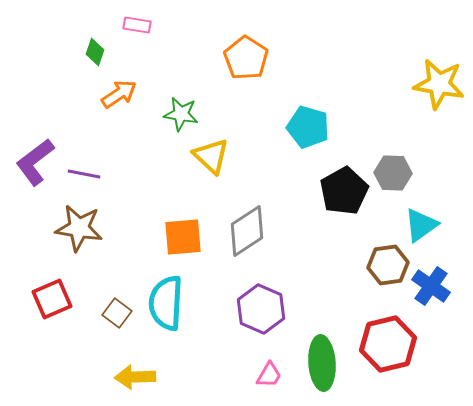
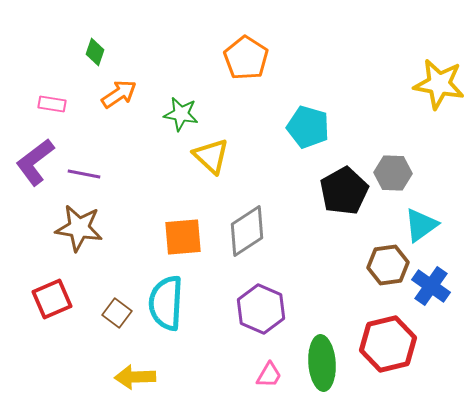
pink rectangle: moved 85 px left, 79 px down
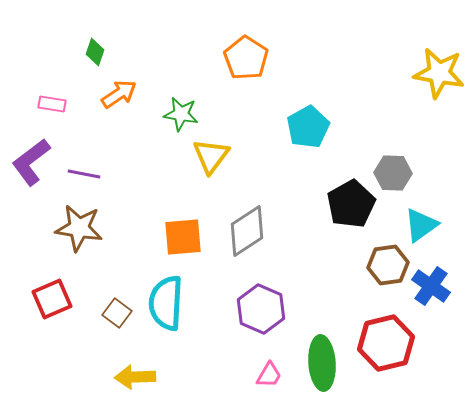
yellow star: moved 11 px up
cyan pentagon: rotated 27 degrees clockwise
yellow triangle: rotated 24 degrees clockwise
purple L-shape: moved 4 px left
black pentagon: moved 7 px right, 13 px down
red hexagon: moved 2 px left, 1 px up
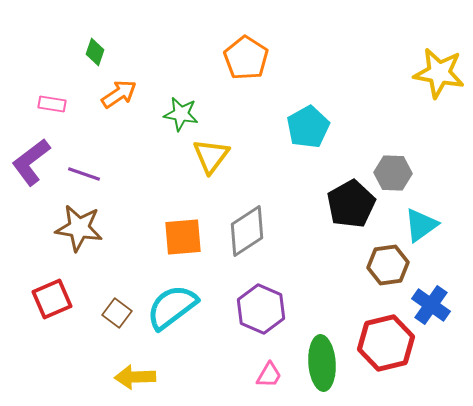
purple line: rotated 8 degrees clockwise
blue cross: moved 19 px down
cyan semicircle: moved 6 px right, 4 px down; rotated 50 degrees clockwise
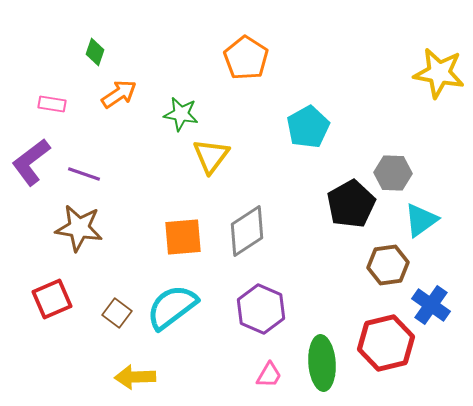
cyan triangle: moved 5 px up
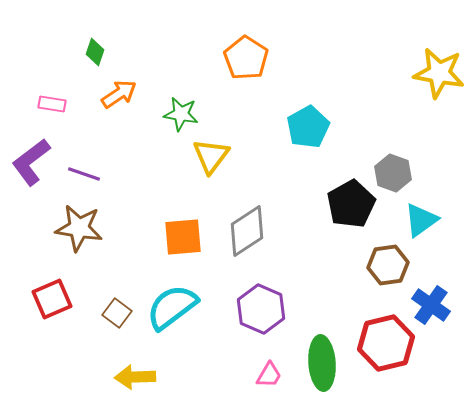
gray hexagon: rotated 18 degrees clockwise
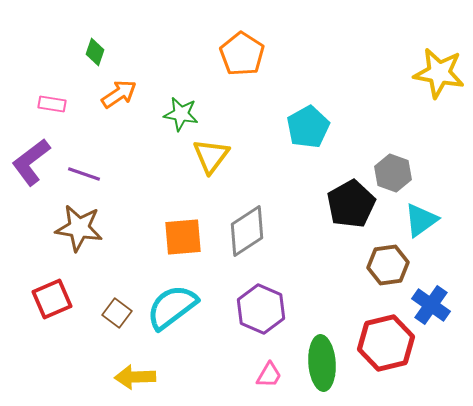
orange pentagon: moved 4 px left, 4 px up
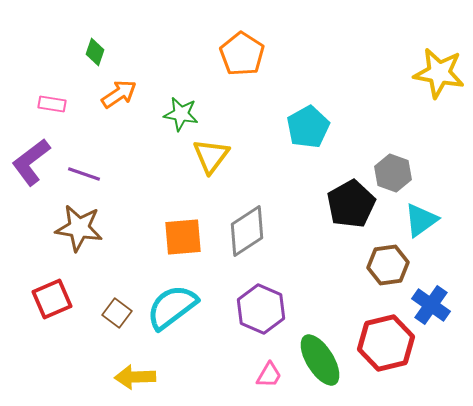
green ellipse: moved 2 px left, 3 px up; rotated 28 degrees counterclockwise
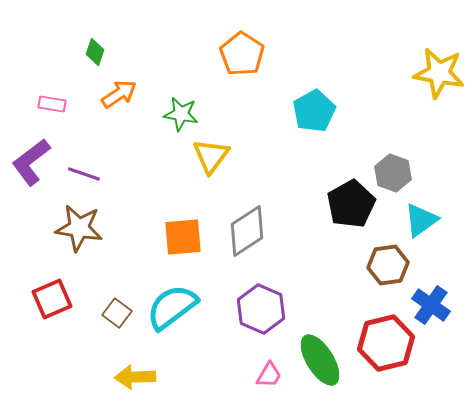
cyan pentagon: moved 6 px right, 16 px up
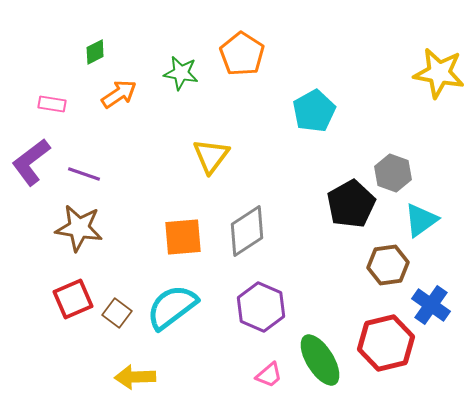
green diamond: rotated 44 degrees clockwise
green star: moved 41 px up
red square: moved 21 px right
purple hexagon: moved 2 px up
pink trapezoid: rotated 20 degrees clockwise
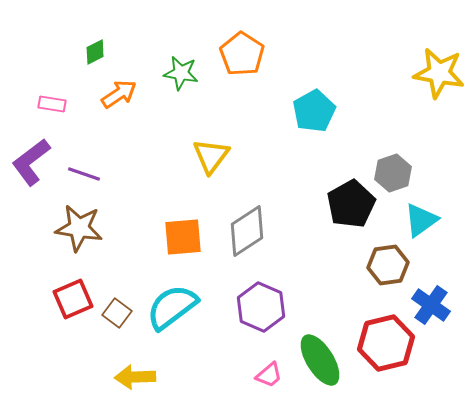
gray hexagon: rotated 21 degrees clockwise
